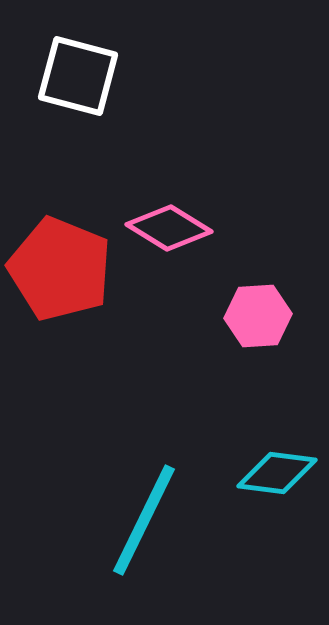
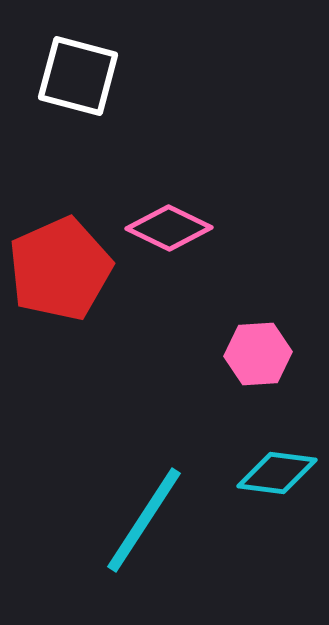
pink diamond: rotated 6 degrees counterclockwise
red pentagon: rotated 26 degrees clockwise
pink hexagon: moved 38 px down
cyan line: rotated 7 degrees clockwise
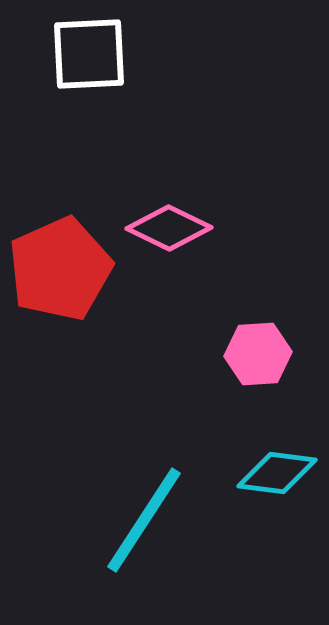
white square: moved 11 px right, 22 px up; rotated 18 degrees counterclockwise
